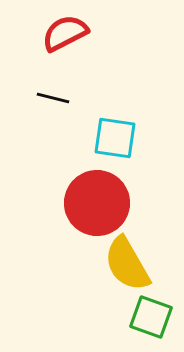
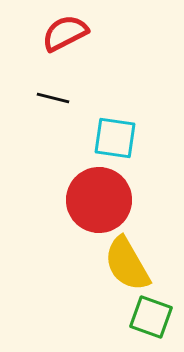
red circle: moved 2 px right, 3 px up
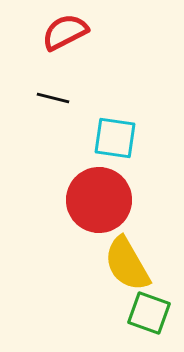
red semicircle: moved 1 px up
green square: moved 2 px left, 4 px up
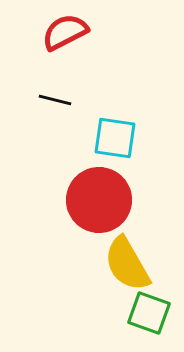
black line: moved 2 px right, 2 px down
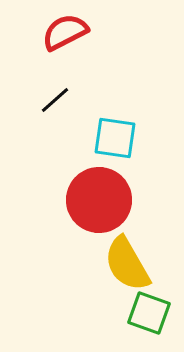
black line: rotated 56 degrees counterclockwise
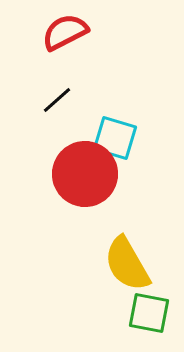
black line: moved 2 px right
cyan square: rotated 9 degrees clockwise
red circle: moved 14 px left, 26 px up
green square: rotated 9 degrees counterclockwise
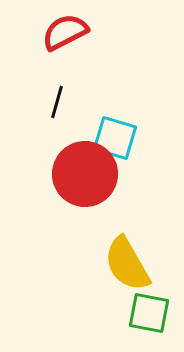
black line: moved 2 px down; rotated 32 degrees counterclockwise
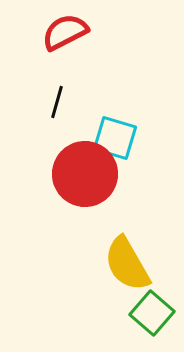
green square: moved 3 px right; rotated 30 degrees clockwise
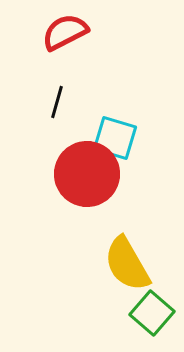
red circle: moved 2 px right
